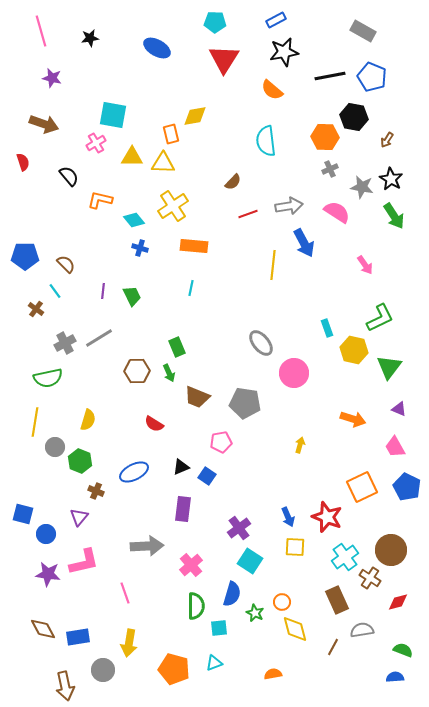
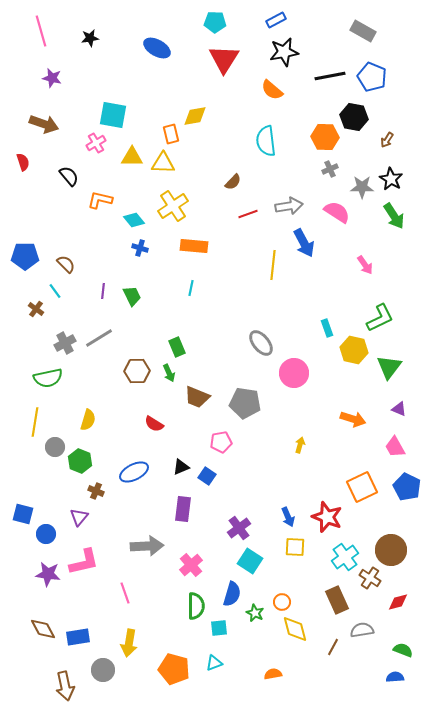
gray star at (362, 187): rotated 10 degrees counterclockwise
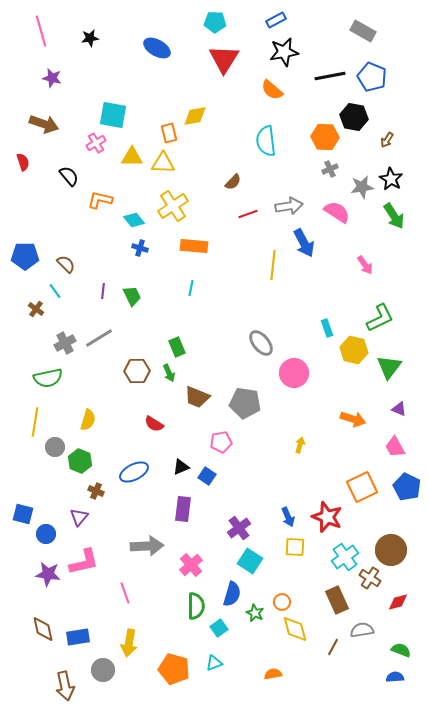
orange rectangle at (171, 134): moved 2 px left, 1 px up
gray star at (362, 187): rotated 10 degrees counterclockwise
cyan square at (219, 628): rotated 30 degrees counterclockwise
brown diamond at (43, 629): rotated 16 degrees clockwise
green semicircle at (403, 650): moved 2 px left
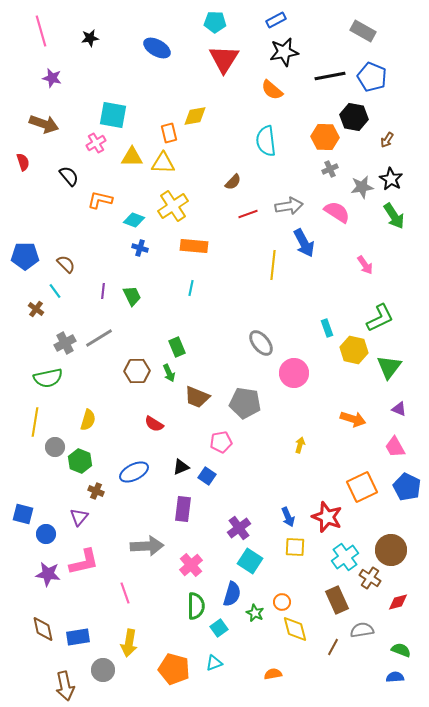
cyan diamond at (134, 220): rotated 30 degrees counterclockwise
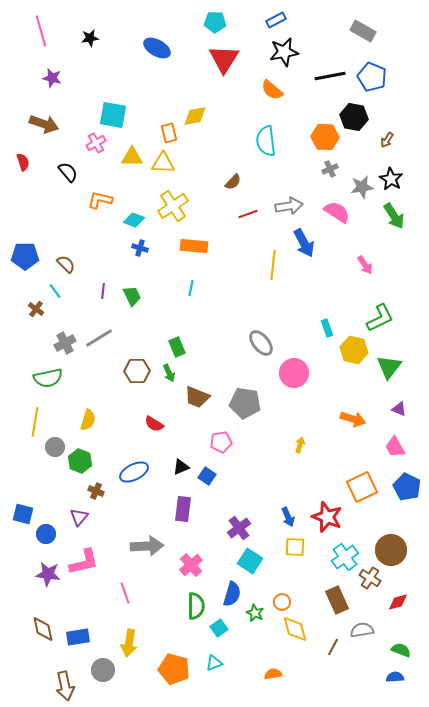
black semicircle at (69, 176): moved 1 px left, 4 px up
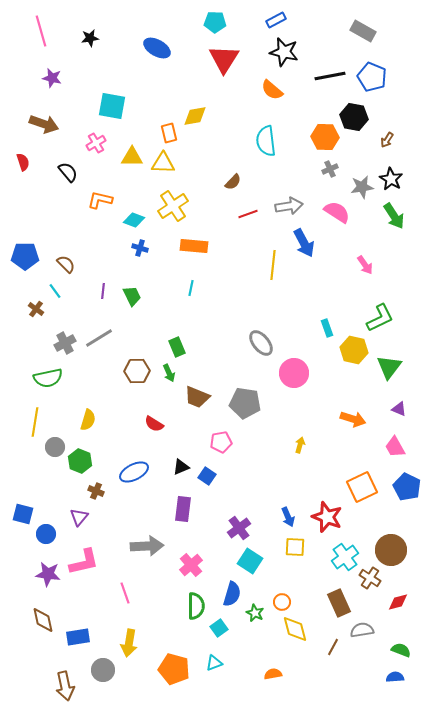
black star at (284, 52): rotated 24 degrees clockwise
cyan square at (113, 115): moved 1 px left, 9 px up
brown rectangle at (337, 600): moved 2 px right, 3 px down
brown diamond at (43, 629): moved 9 px up
